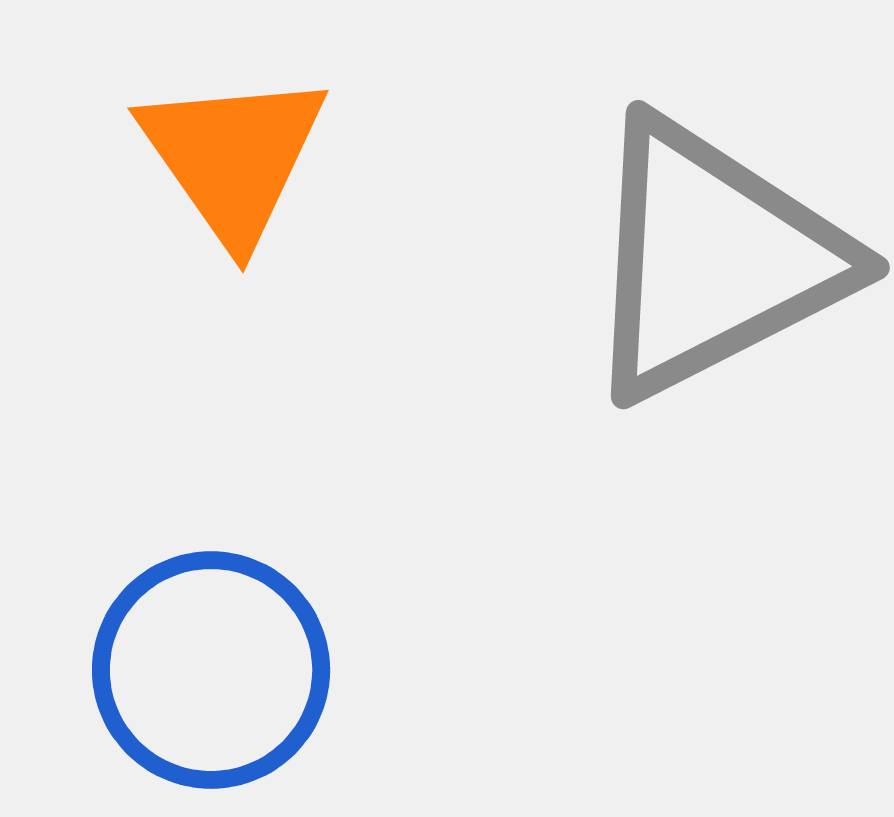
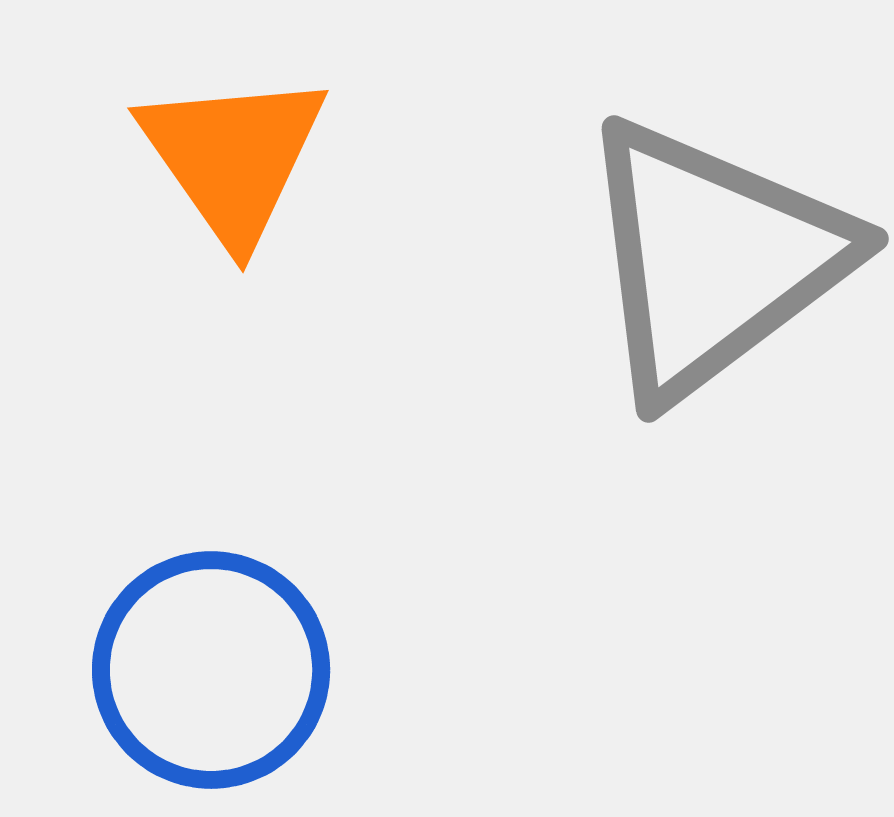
gray triangle: rotated 10 degrees counterclockwise
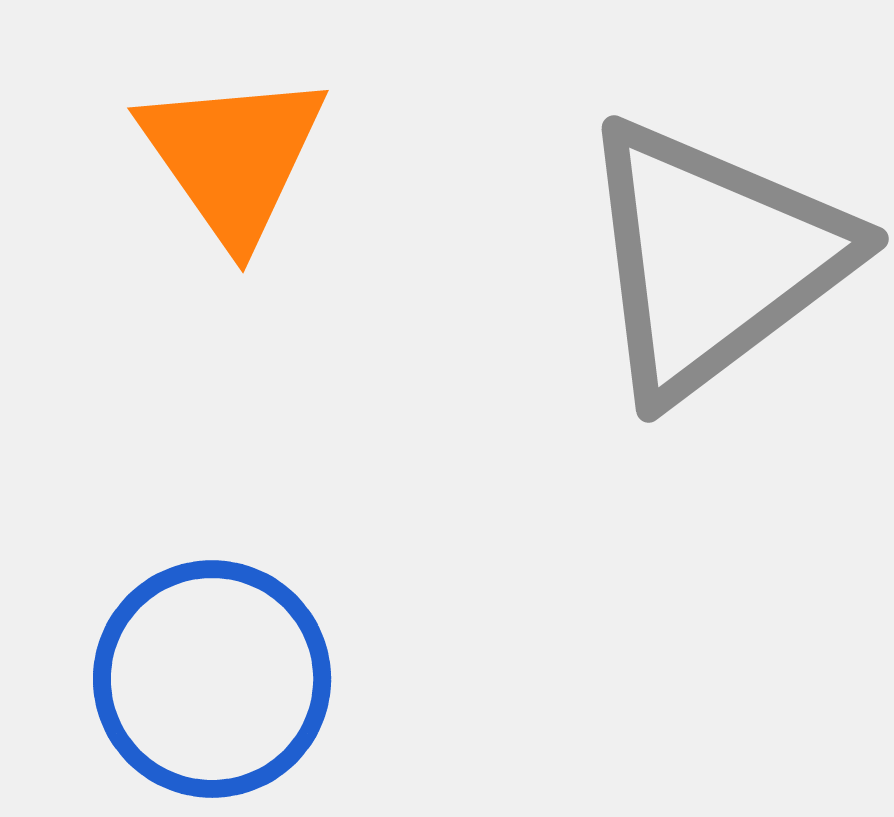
blue circle: moved 1 px right, 9 px down
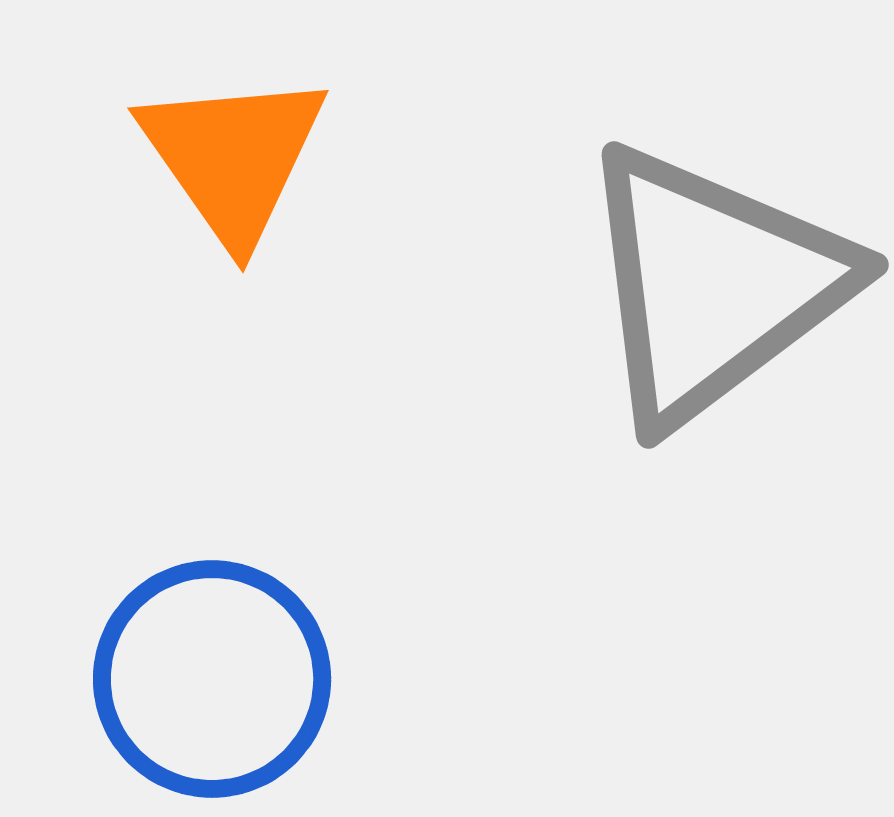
gray triangle: moved 26 px down
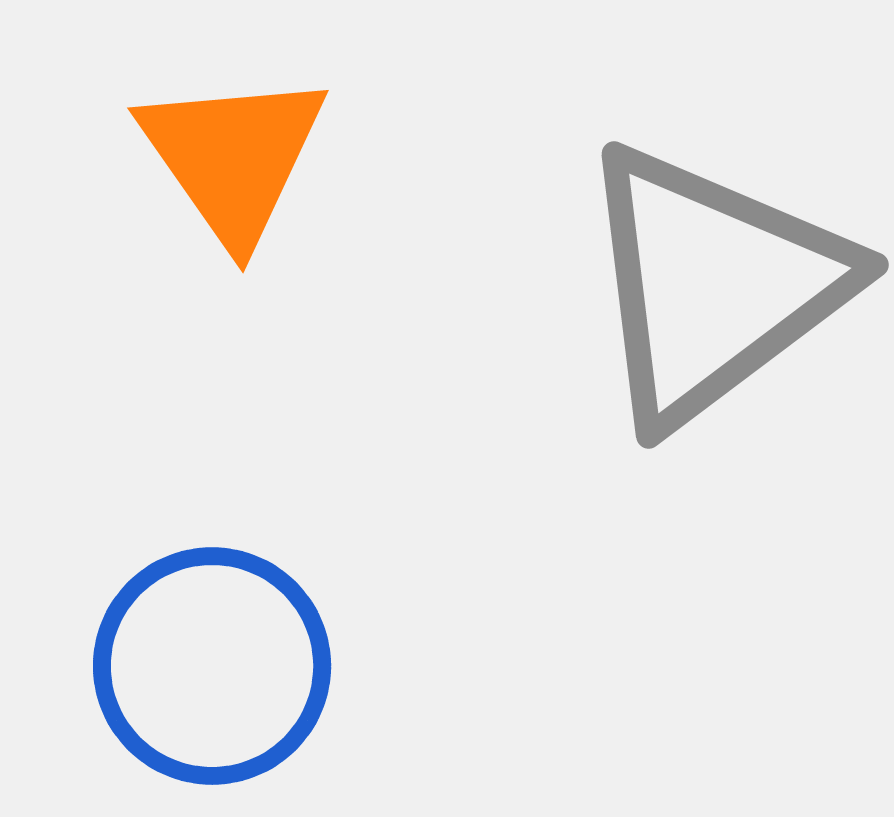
blue circle: moved 13 px up
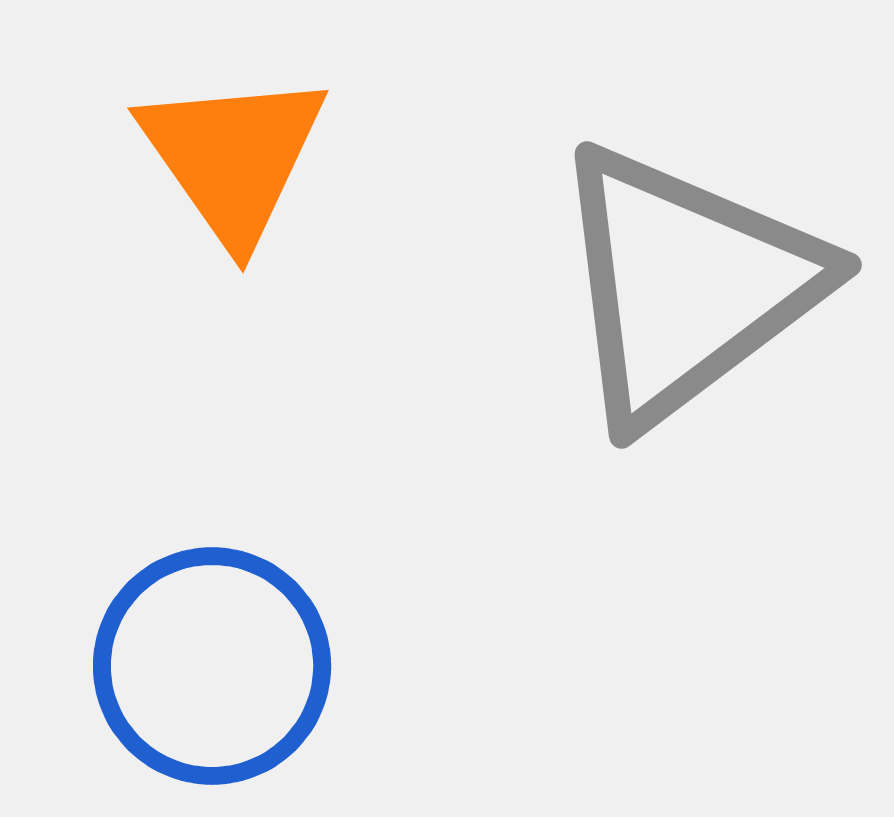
gray triangle: moved 27 px left
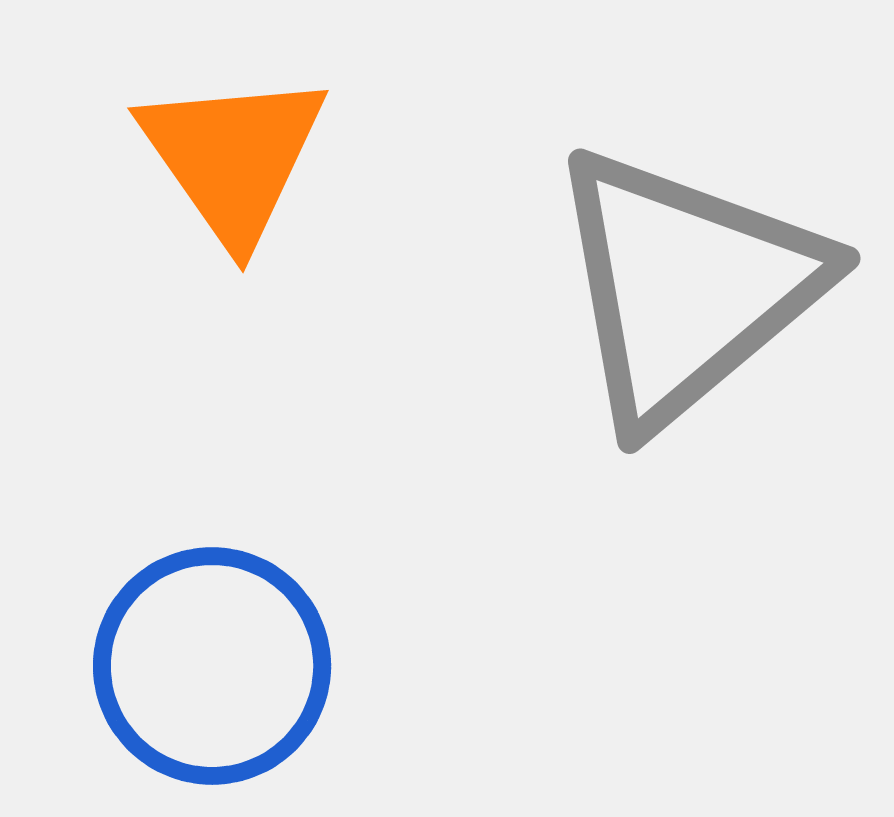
gray triangle: moved 2 px down; rotated 3 degrees counterclockwise
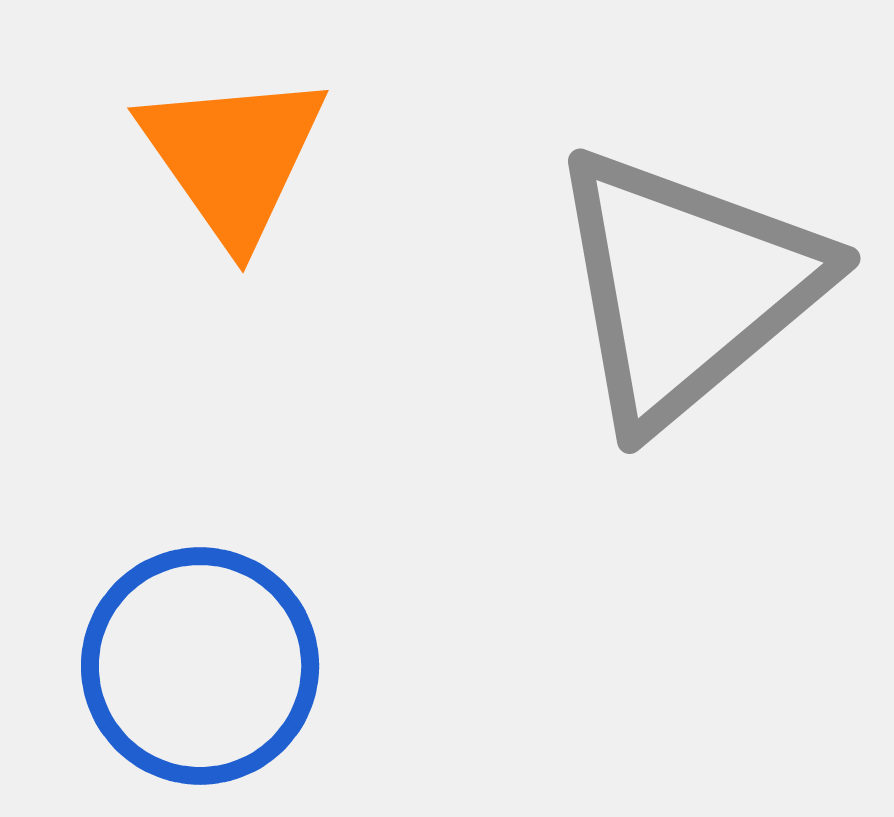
blue circle: moved 12 px left
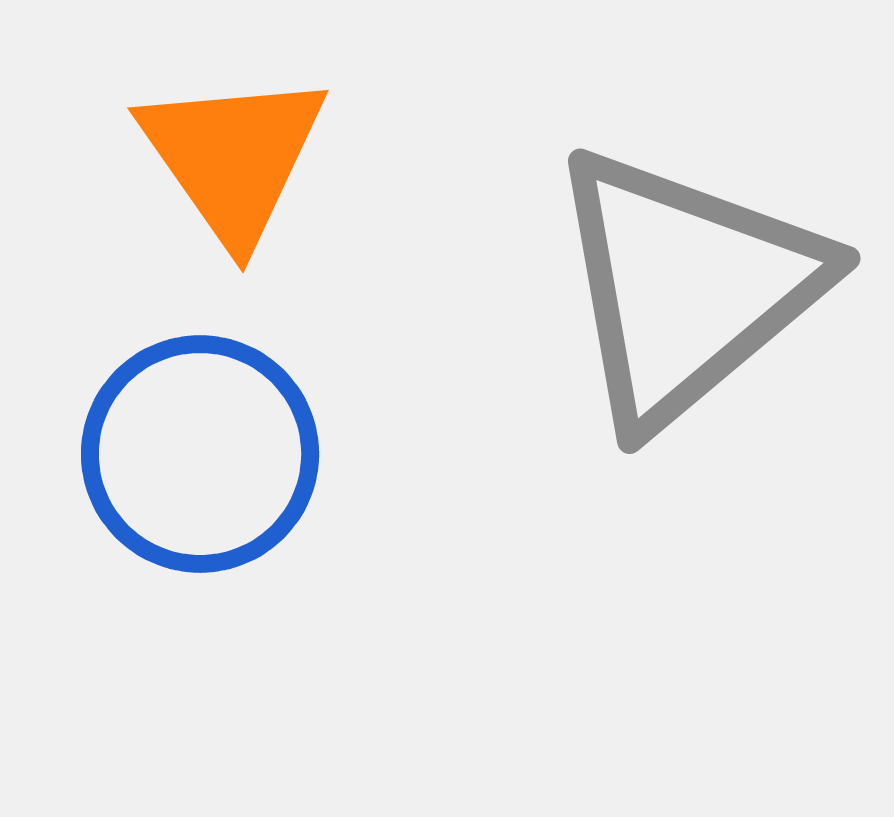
blue circle: moved 212 px up
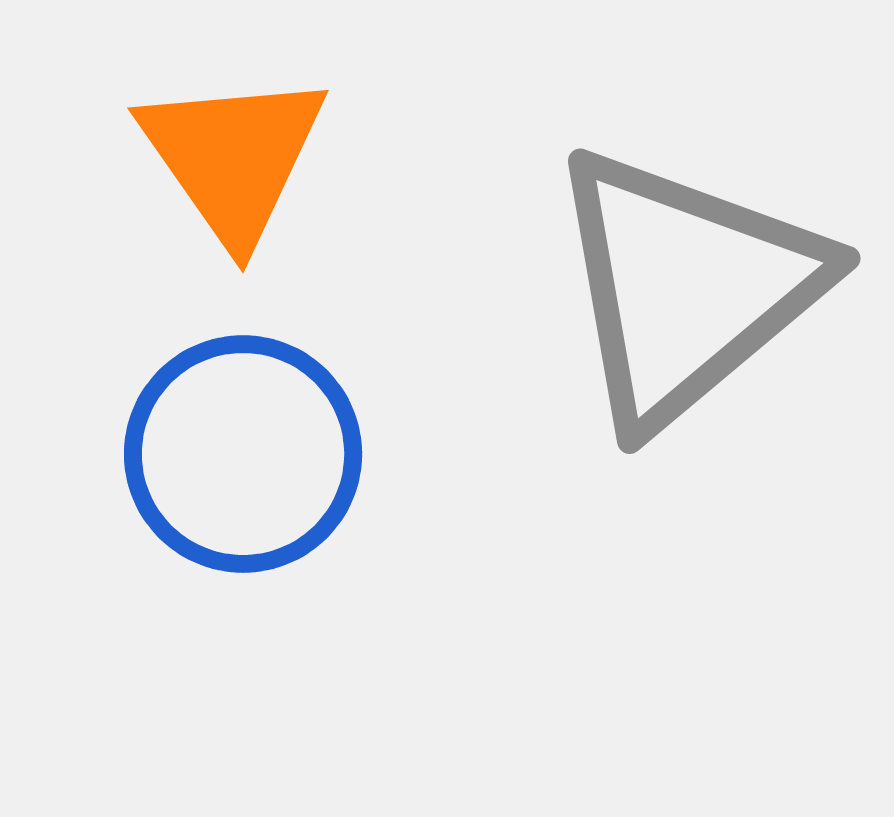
blue circle: moved 43 px right
